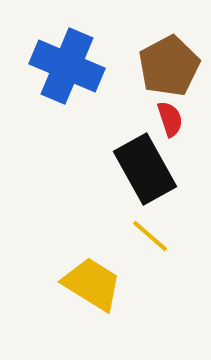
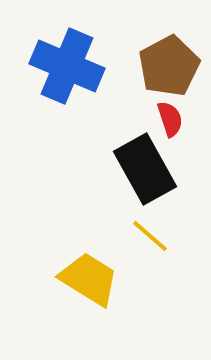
yellow trapezoid: moved 3 px left, 5 px up
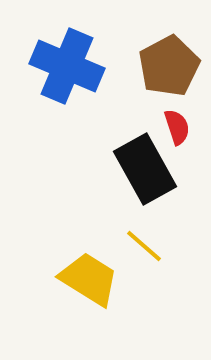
red semicircle: moved 7 px right, 8 px down
yellow line: moved 6 px left, 10 px down
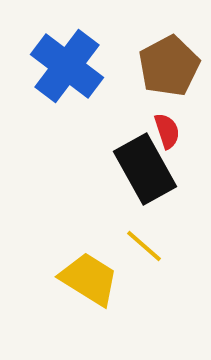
blue cross: rotated 14 degrees clockwise
red semicircle: moved 10 px left, 4 px down
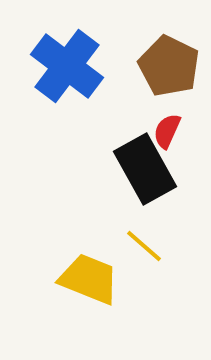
brown pentagon: rotated 18 degrees counterclockwise
red semicircle: rotated 138 degrees counterclockwise
yellow trapezoid: rotated 10 degrees counterclockwise
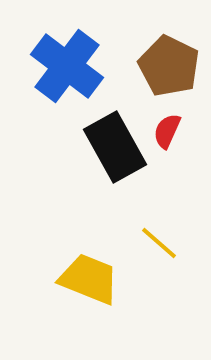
black rectangle: moved 30 px left, 22 px up
yellow line: moved 15 px right, 3 px up
